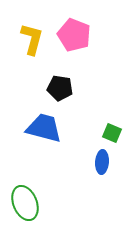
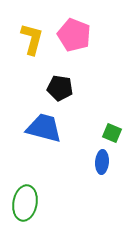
green ellipse: rotated 32 degrees clockwise
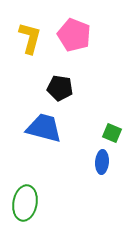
yellow L-shape: moved 2 px left, 1 px up
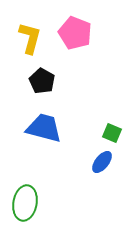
pink pentagon: moved 1 px right, 2 px up
black pentagon: moved 18 px left, 7 px up; rotated 20 degrees clockwise
blue ellipse: rotated 35 degrees clockwise
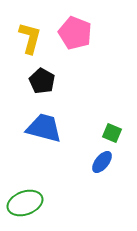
green ellipse: rotated 60 degrees clockwise
